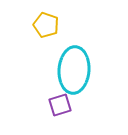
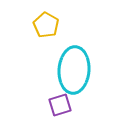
yellow pentagon: rotated 10 degrees clockwise
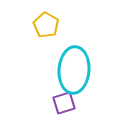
purple square: moved 4 px right, 2 px up
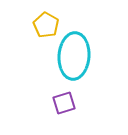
cyan ellipse: moved 14 px up
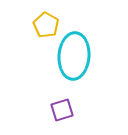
purple square: moved 2 px left, 7 px down
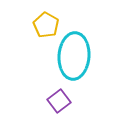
purple square: moved 3 px left, 9 px up; rotated 20 degrees counterclockwise
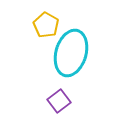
cyan ellipse: moved 3 px left, 3 px up; rotated 12 degrees clockwise
